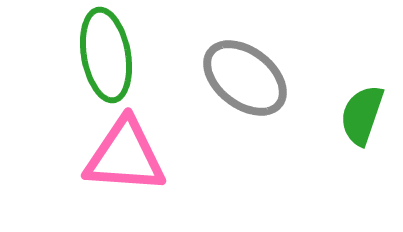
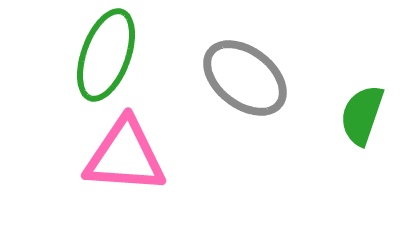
green ellipse: rotated 30 degrees clockwise
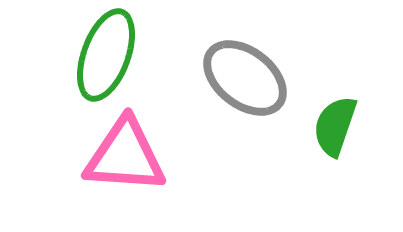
green semicircle: moved 27 px left, 11 px down
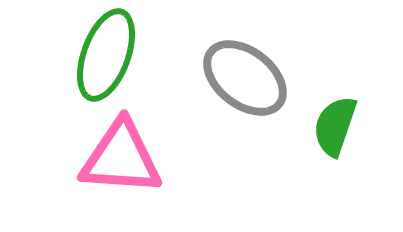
pink triangle: moved 4 px left, 2 px down
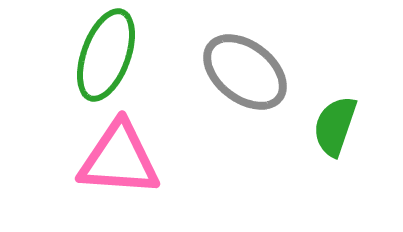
gray ellipse: moved 6 px up
pink triangle: moved 2 px left, 1 px down
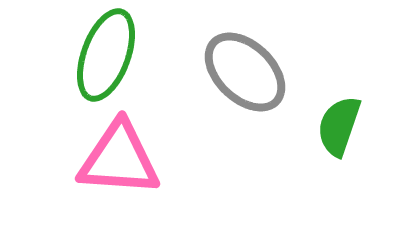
gray ellipse: rotated 6 degrees clockwise
green semicircle: moved 4 px right
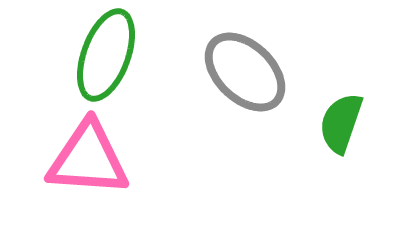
green semicircle: moved 2 px right, 3 px up
pink triangle: moved 31 px left
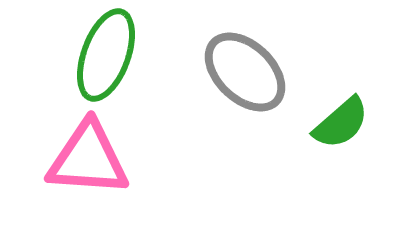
green semicircle: rotated 150 degrees counterclockwise
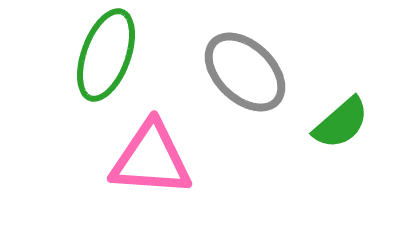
pink triangle: moved 63 px right
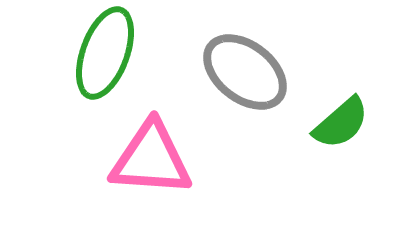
green ellipse: moved 1 px left, 2 px up
gray ellipse: rotated 6 degrees counterclockwise
